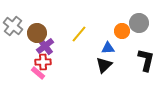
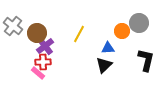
yellow line: rotated 12 degrees counterclockwise
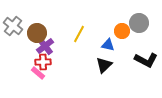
blue triangle: moved 3 px up; rotated 16 degrees clockwise
black L-shape: rotated 105 degrees clockwise
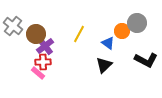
gray circle: moved 2 px left
brown circle: moved 1 px left, 1 px down
blue triangle: moved 2 px up; rotated 24 degrees clockwise
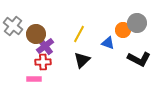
orange circle: moved 1 px right, 1 px up
blue triangle: rotated 16 degrees counterclockwise
black L-shape: moved 7 px left, 1 px up
black triangle: moved 22 px left, 5 px up
pink rectangle: moved 4 px left, 6 px down; rotated 40 degrees counterclockwise
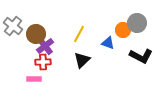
black L-shape: moved 2 px right, 3 px up
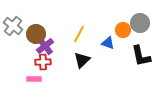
gray circle: moved 3 px right
black L-shape: rotated 50 degrees clockwise
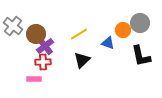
yellow line: rotated 30 degrees clockwise
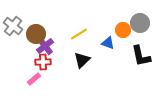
pink rectangle: rotated 40 degrees counterclockwise
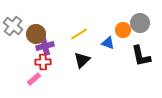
purple cross: rotated 24 degrees clockwise
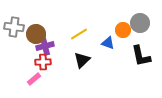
gray cross: moved 1 px right, 1 px down; rotated 30 degrees counterclockwise
